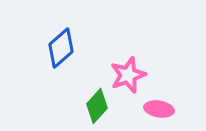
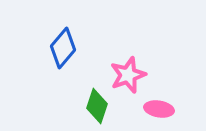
blue diamond: moved 2 px right; rotated 9 degrees counterclockwise
green diamond: rotated 24 degrees counterclockwise
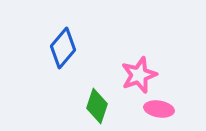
pink star: moved 11 px right
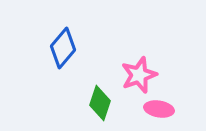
green diamond: moved 3 px right, 3 px up
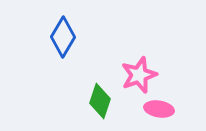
blue diamond: moved 11 px up; rotated 9 degrees counterclockwise
green diamond: moved 2 px up
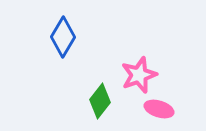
green diamond: rotated 20 degrees clockwise
pink ellipse: rotated 8 degrees clockwise
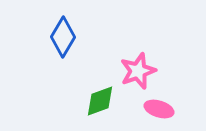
pink star: moved 1 px left, 4 px up
green diamond: rotated 32 degrees clockwise
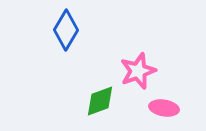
blue diamond: moved 3 px right, 7 px up
pink ellipse: moved 5 px right, 1 px up; rotated 8 degrees counterclockwise
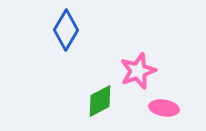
green diamond: rotated 8 degrees counterclockwise
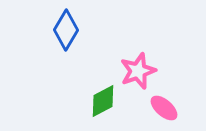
green diamond: moved 3 px right
pink ellipse: rotated 32 degrees clockwise
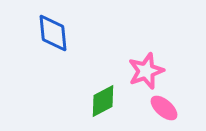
blue diamond: moved 13 px left, 3 px down; rotated 36 degrees counterclockwise
pink star: moved 8 px right
